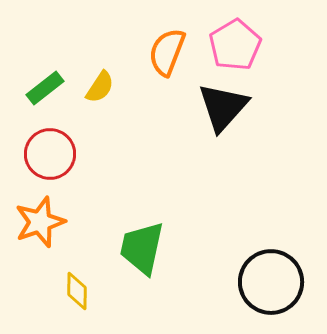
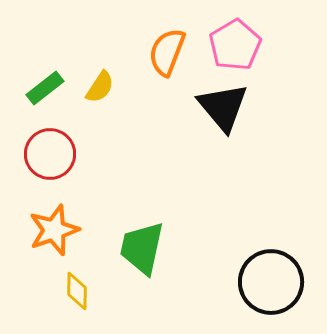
black triangle: rotated 22 degrees counterclockwise
orange star: moved 14 px right, 8 px down
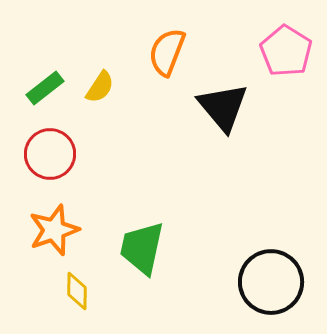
pink pentagon: moved 51 px right, 6 px down; rotated 9 degrees counterclockwise
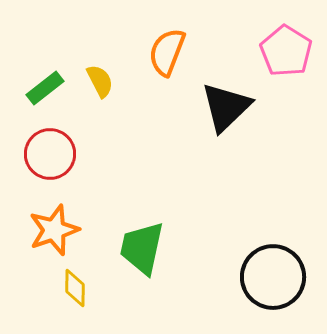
yellow semicircle: moved 6 px up; rotated 60 degrees counterclockwise
black triangle: moved 3 px right; rotated 26 degrees clockwise
black circle: moved 2 px right, 5 px up
yellow diamond: moved 2 px left, 3 px up
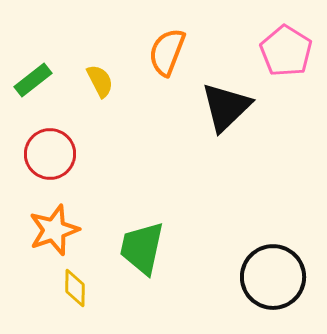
green rectangle: moved 12 px left, 8 px up
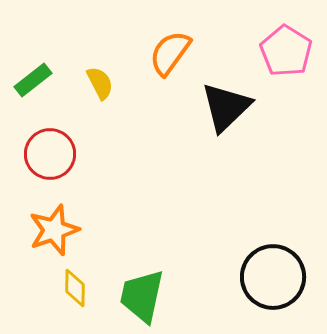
orange semicircle: moved 3 px right, 1 px down; rotated 15 degrees clockwise
yellow semicircle: moved 2 px down
green trapezoid: moved 48 px down
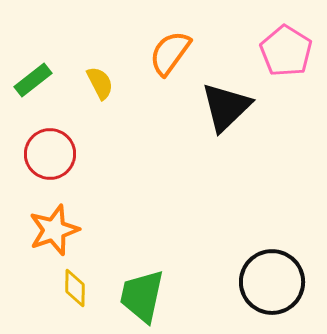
black circle: moved 1 px left, 5 px down
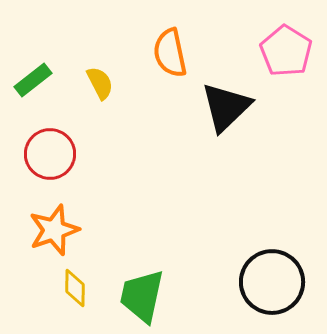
orange semicircle: rotated 48 degrees counterclockwise
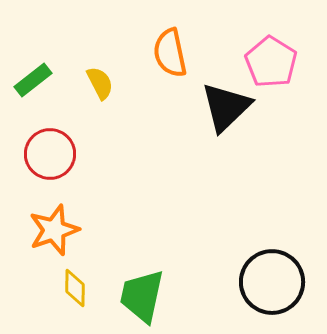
pink pentagon: moved 15 px left, 11 px down
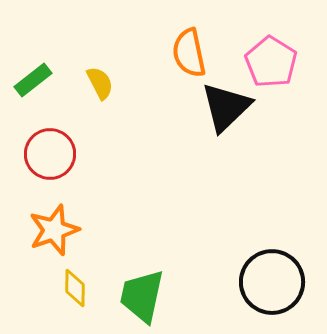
orange semicircle: moved 19 px right
